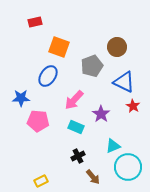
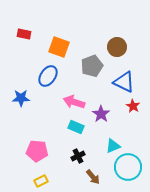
red rectangle: moved 11 px left, 12 px down; rotated 24 degrees clockwise
pink arrow: moved 2 px down; rotated 65 degrees clockwise
pink pentagon: moved 1 px left, 30 px down
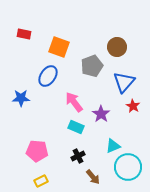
blue triangle: rotated 45 degrees clockwise
pink arrow: rotated 35 degrees clockwise
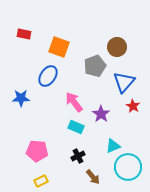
gray pentagon: moved 3 px right
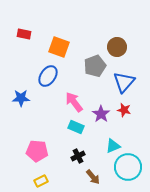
red star: moved 9 px left, 4 px down; rotated 16 degrees counterclockwise
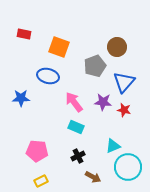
blue ellipse: rotated 70 degrees clockwise
purple star: moved 2 px right, 12 px up; rotated 30 degrees counterclockwise
brown arrow: rotated 21 degrees counterclockwise
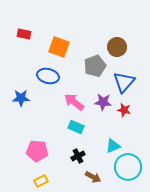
pink arrow: rotated 15 degrees counterclockwise
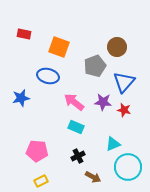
blue star: rotated 12 degrees counterclockwise
cyan triangle: moved 2 px up
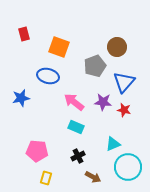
red rectangle: rotated 64 degrees clockwise
yellow rectangle: moved 5 px right, 3 px up; rotated 48 degrees counterclockwise
